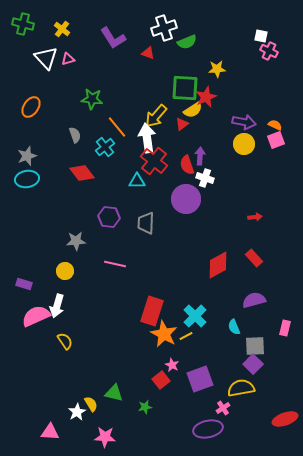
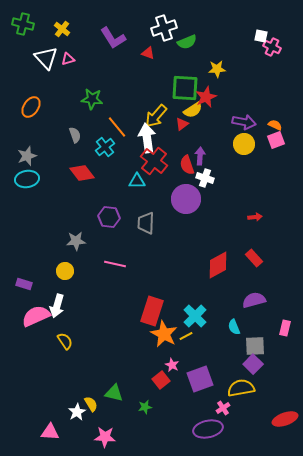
pink cross at (269, 51): moved 3 px right, 4 px up
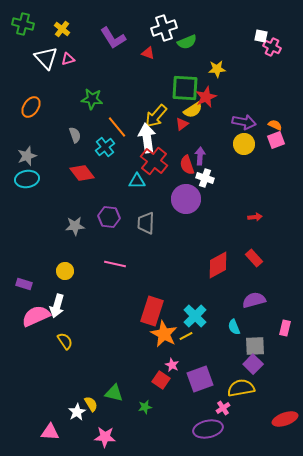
gray star at (76, 241): moved 1 px left, 15 px up
red square at (161, 380): rotated 18 degrees counterclockwise
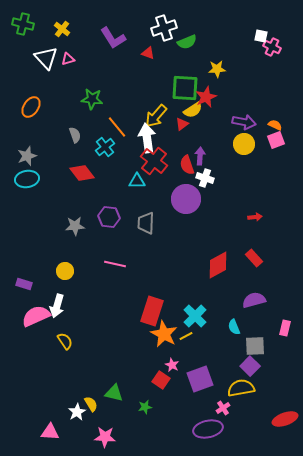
purple square at (253, 364): moved 3 px left, 2 px down
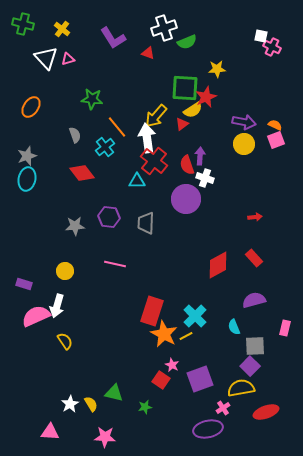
cyan ellipse at (27, 179): rotated 70 degrees counterclockwise
white star at (77, 412): moved 7 px left, 8 px up
red ellipse at (285, 419): moved 19 px left, 7 px up
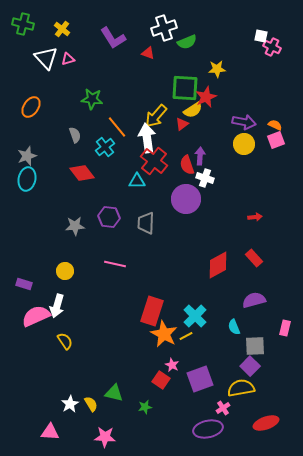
red ellipse at (266, 412): moved 11 px down
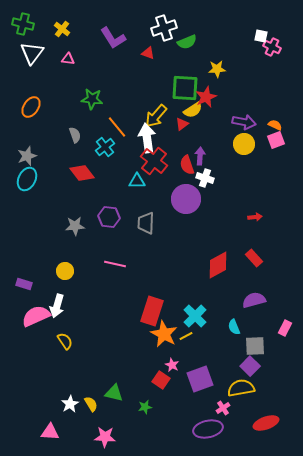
white triangle at (46, 58): moved 14 px left, 5 px up; rotated 20 degrees clockwise
pink triangle at (68, 59): rotated 24 degrees clockwise
cyan ellipse at (27, 179): rotated 15 degrees clockwise
pink rectangle at (285, 328): rotated 14 degrees clockwise
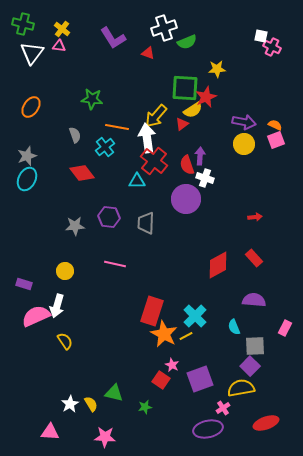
pink triangle at (68, 59): moved 9 px left, 13 px up
orange line at (117, 127): rotated 40 degrees counterclockwise
purple semicircle at (254, 300): rotated 20 degrees clockwise
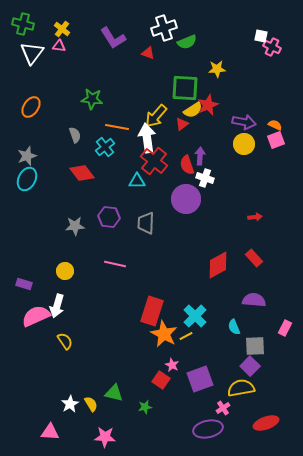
red star at (206, 97): moved 2 px right, 8 px down
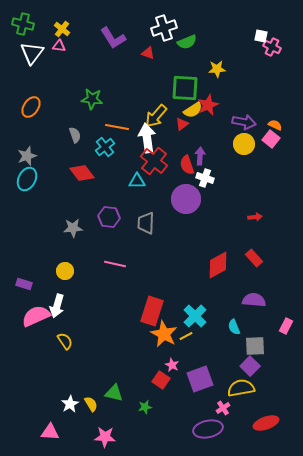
pink square at (276, 140): moved 5 px left, 1 px up; rotated 30 degrees counterclockwise
gray star at (75, 226): moved 2 px left, 2 px down
pink rectangle at (285, 328): moved 1 px right, 2 px up
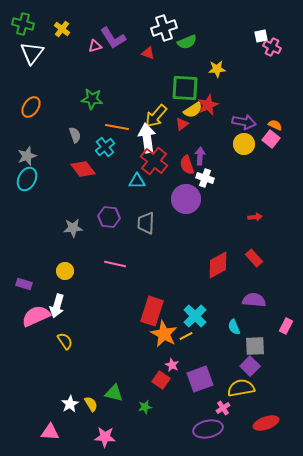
white square at (261, 36): rotated 24 degrees counterclockwise
pink triangle at (59, 46): moved 36 px right; rotated 24 degrees counterclockwise
red diamond at (82, 173): moved 1 px right, 4 px up
